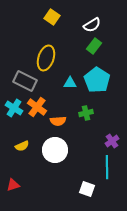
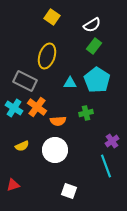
yellow ellipse: moved 1 px right, 2 px up
cyan line: moved 1 px left, 1 px up; rotated 20 degrees counterclockwise
white square: moved 18 px left, 2 px down
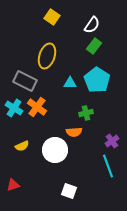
white semicircle: rotated 24 degrees counterclockwise
orange semicircle: moved 16 px right, 11 px down
cyan line: moved 2 px right
